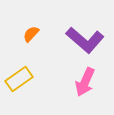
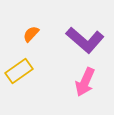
yellow rectangle: moved 8 px up
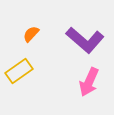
pink arrow: moved 4 px right
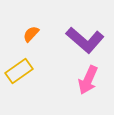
pink arrow: moved 1 px left, 2 px up
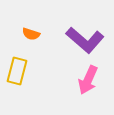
orange semicircle: rotated 114 degrees counterclockwise
yellow rectangle: moved 2 px left; rotated 40 degrees counterclockwise
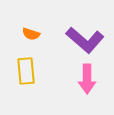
yellow rectangle: moved 9 px right; rotated 20 degrees counterclockwise
pink arrow: moved 1 px left, 1 px up; rotated 24 degrees counterclockwise
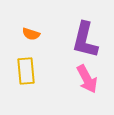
purple L-shape: rotated 63 degrees clockwise
pink arrow: rotated 28 degrees counterclockwise
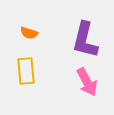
orange semicircle: moved 2 px left, 1 px up
pink arrow: moved 3 px down
